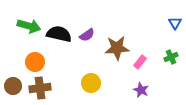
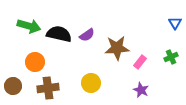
brown cross: moved 8 px right
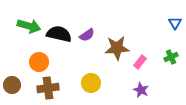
orange circle: moved 4 px right
brown circle: moved 1 px left, 1 px up
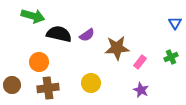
green arrow: moved 4 px right, 10 px up
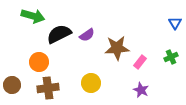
black semicircle: rotated 40 degrees counterclockwise
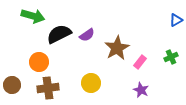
blue triangle: moved 1 px right, 3 px up; rotated 32 degrees clockwise
brown star: rotated 25 degrees counterclockwise
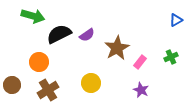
brown cross: moved 2 px down; rotated 25 degrees counterclockwise
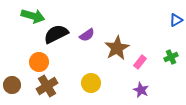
black semicircle: moved 3 px left
brown cross: moved 1 px left, 4 px up
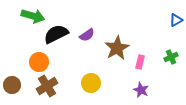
pink rectangle: rotated 24 degrees counterclockwise
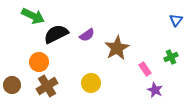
green arrow: rotated 10 degrees clockwise
blue triangle: rotated 24 degrees counterclockwise
pink rectangle: moved 5 px right, 7 px down; rotated 48 degrees counterclockwise
purple star: moved 14 px right
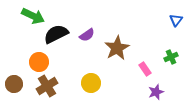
brown circle: moved 2 px right, 1 px up
purple star: moved 1 px right, 2 px down; rotated 28 degrees clockwise
